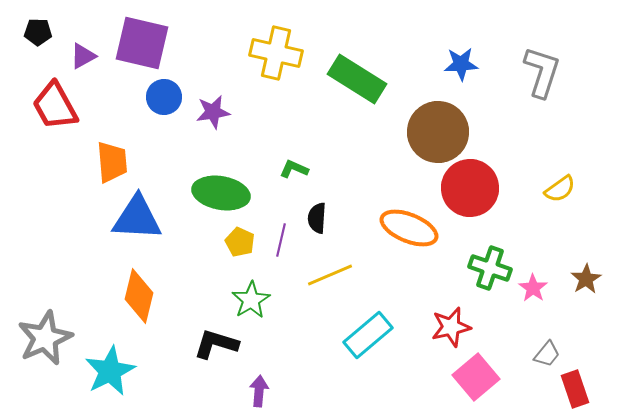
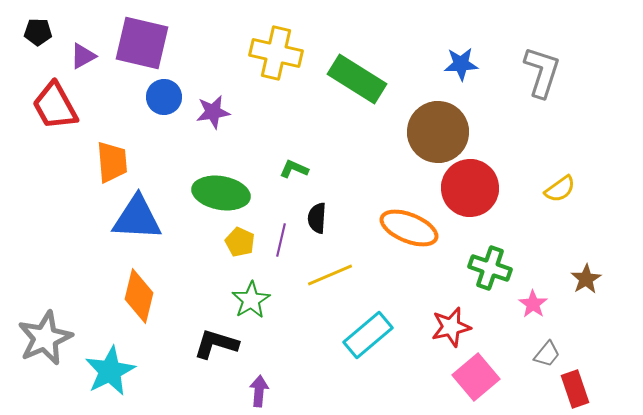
pink star: moved 16 px down
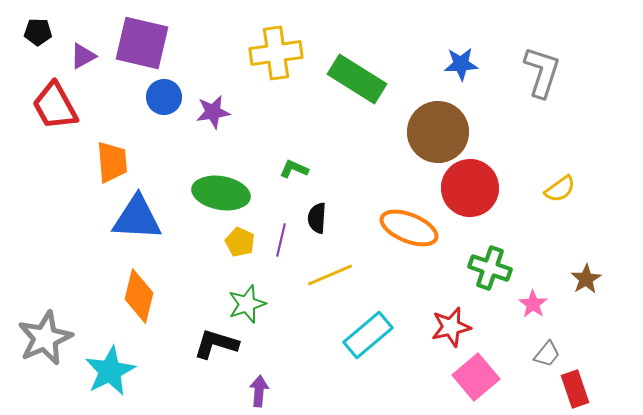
yellow cross: rotated 21 degrees counterclockwise
green star: moved 4 px left, 4 px down; rotated 12 degrees clockwise
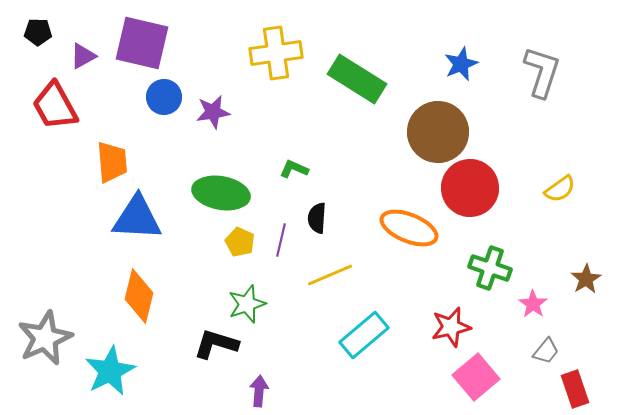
blue star: rotated 20 degrees counterclockwise
cyan rectangle: moved 4 px left
gray trapezoid: moved 1 px left, 3 px up
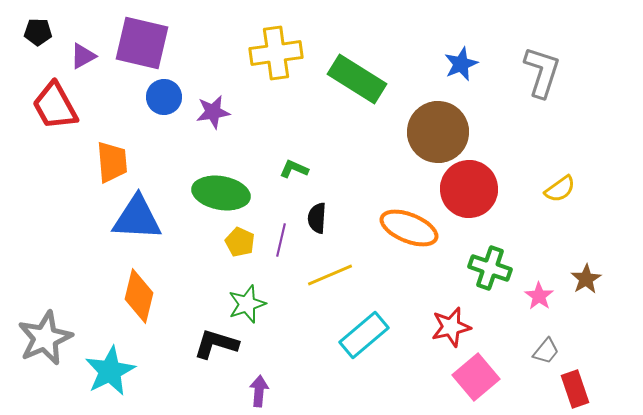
red circle: moved 1 px left, 1 px down
pink star: moved 6 px right, 8 px up
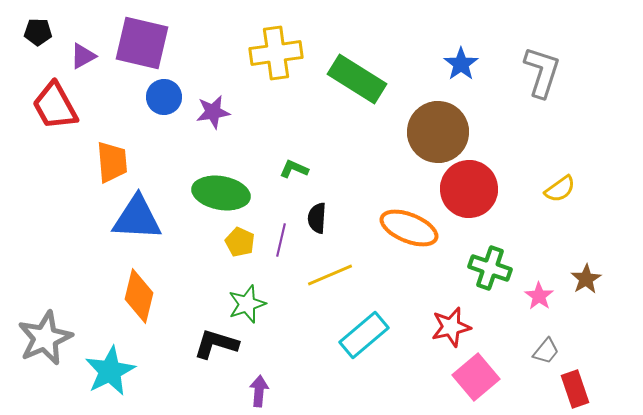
blue star: rotated 12 degrees counterclockwise
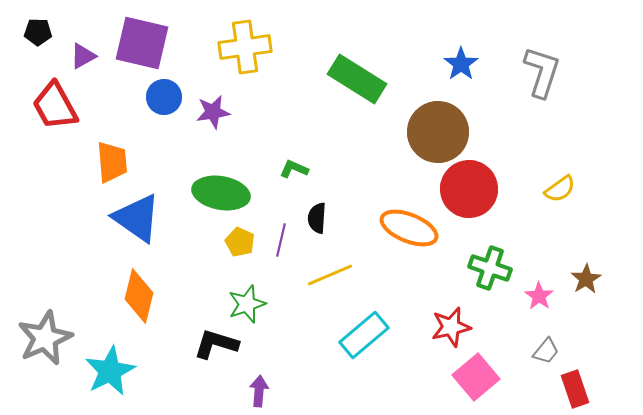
yellow cross: moved 31 px left, 6 px up
blue triangle: rotated 32 degrees clockwise
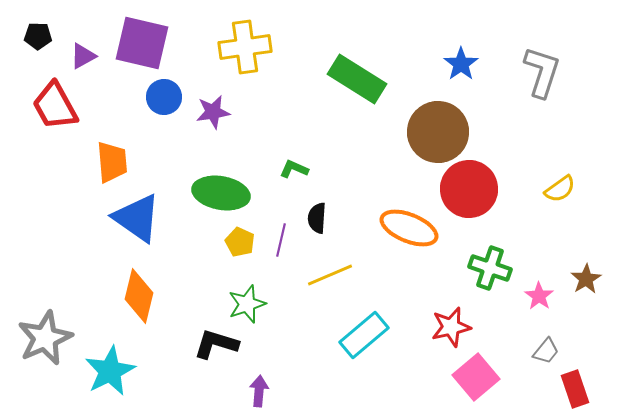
black pentagon: moved 4 px down
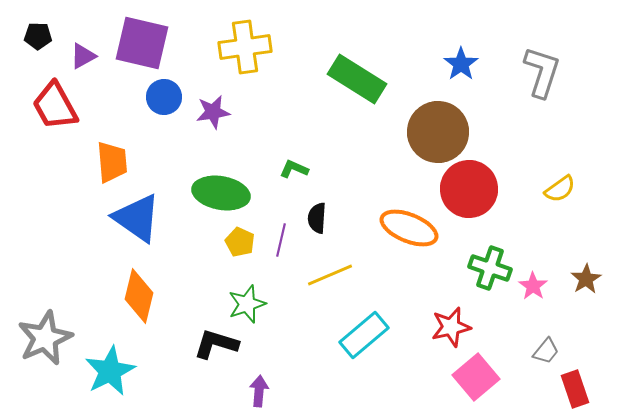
pink star: moved 6 px left, 10 px up
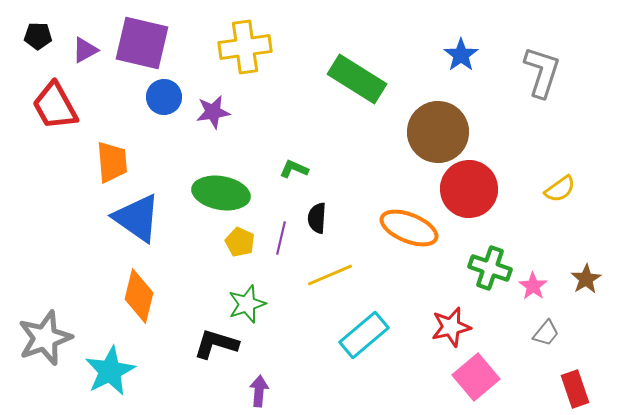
purple triangle: moved 2 px right, 6 px up
blue star: moved 9 px up
purple line: moved 2 px up
gray star: rotated 4 degrees clockwise
gray trapezoid: moved 18 px up
